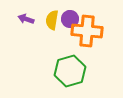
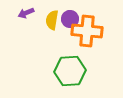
purple arrow: moved 6 px up; rotated 42 degrees counterclockwise
green hexagon: rotated 12 degrees clockwise
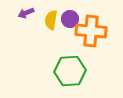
yellow semicircle: moved 1 px left
orange cross: moved 4 px right
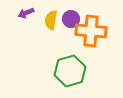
purple circle: moved 1 px right
green hexagon: rotated 12 degrees counterclockwise
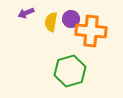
yellow semicircle: moved 2 px down
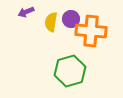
purple arrow: moved 1 px up
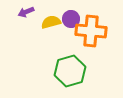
yellow semicircle: rotated 66 degrees clockwise
